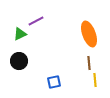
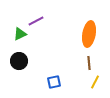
orange ellipse: rotated 30 degrees clockwise
yellow line: moved 2 px down; rotated 32 degrees clockwise
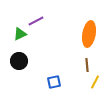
brown line: moved 2 px left, 2 px down
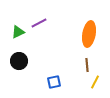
purple line: moved 3 px right, 2 px down
green triangle: moved 2 px left, 2 px up
